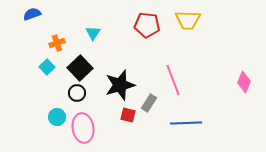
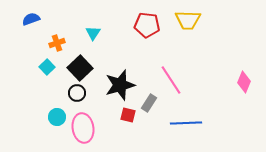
blue semicircle: moved 1 px left, 5 px down
pink line: moved 2 px left; rotated 12 degrees counterclockwise
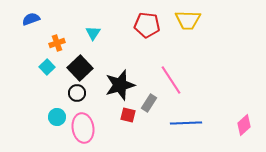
pink diamond: moved 43 px down; rotated 25 degrees clockwise
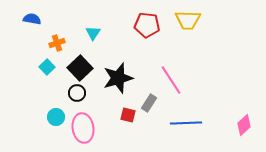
blue semicircle: moved 1 px right; rotated 30 degrees clockwise
black star: moved 2 px left, 7 px up
cyan circle: moved 1 px left
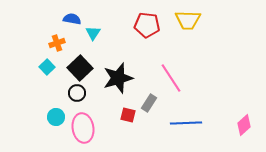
blue semicircle: moved 40 px right
pink line: moved 2 px up
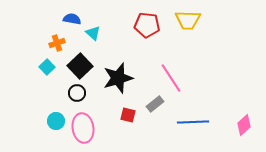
cyan triangle: rotated 21 degrees counterclockwise
black square: moved 2 px up
gray rectangle: moved 6 px right, 1 px down; rotated 18 degrees clockwise
cyan circle: moved 4 px down
blue line: moved 7 px right, 1 px up
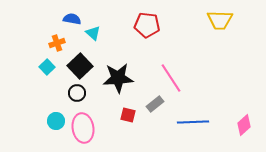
yellow trapezoid: moved 32 px right
black star: rotated 12 degrees clockwise
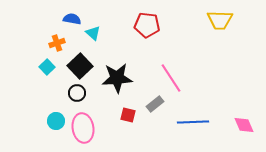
black star: moved 1 px left
pink diamond: rotated 70 degrees counterclockwise
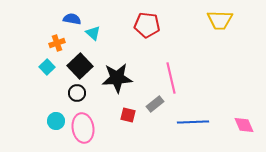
pink line: rotated 20 degrees clockwise
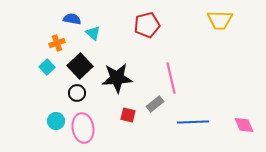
red pentagon: rotated 20 degrees counterclockwise
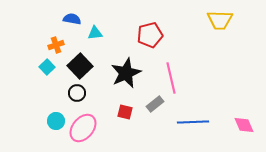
red pentagon: moved 3 px right, 10 px down
cyan triangle: moved 2 px right; rotated 49 degrees counterclockwise
orange cross: moved 1 px left, 2 px down
black star: moved 9 px right, 5 px up; rotated 20 degrees counterclockwise
red square: moved 3 px left, 3 px up
pink ellipse: rotated 48 degrees clockwise
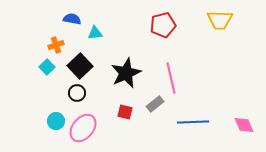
red pentagon: moved 13 px right, 10 px up
